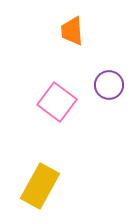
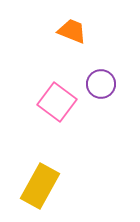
orange trapezoid: rotated 116 degrees clockwise
purple circle: moved 8 px left, 1 px up
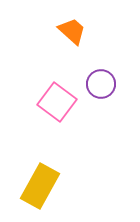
orange trapezoid: rotated 20 degrees clockwise
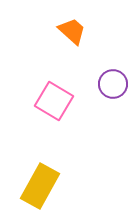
purple circle: moved 12 px right
pink square: moved 3 px left, 1 px up; rotated 6 degrees counterclockwise
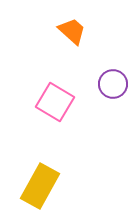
pink square: moved 1 px right, 1 px down
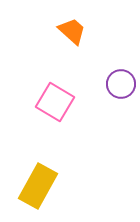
purple circle: moved 8 px right
yellow rectangle: moved 2 px left
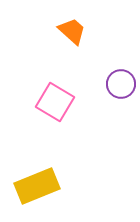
yellow rectangle: moved 1 px left; rotated 39 degrees clockwise
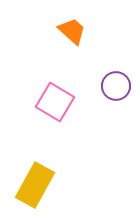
purple circle: moved 5 px left, 2 px down
yellow rectangle: moved 2 px left, 1 px up; rotated 39 degrees counterclockwise
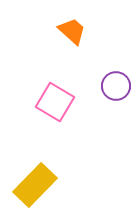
yellow rectangle: rotated 15 degrees clockwise
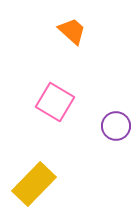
purple circle: moved 40 px down
yellow rectangle: moved 1 px left, 1 px up
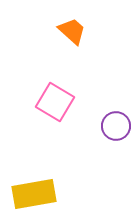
yellow rectangle: moved 10 px down; rotated 36 degrees clockwise
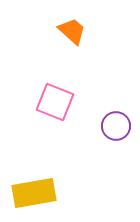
pink square: rotated 9 degrees counterclockwise
yellow rectangle: moved 1 px up
